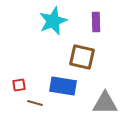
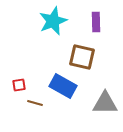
blue rectangle: rotated 20 degrees clockwise
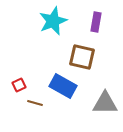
purple rectangle: rotated 12 degrees clockwise
red square: rotated 16 degrees counterclockwise
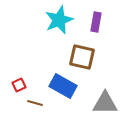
cyan star: moved 6 px right, 1 px up
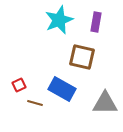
blue rectangle: moved 1 px left, 3 px down
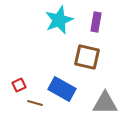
brown square: moved 5 px right
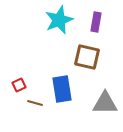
blue rectangle: rotated 52 degrees clockwise
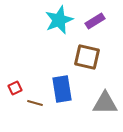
purple rectangle: moved 1 px left, 1 px up; rotated 48 degrees clockwise
red square: moved 4 px left, 3 px down
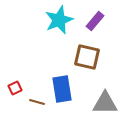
purple rectangle: rotated 18 degrees counterclockwise
brown line: moved 2 px right, 1 px up
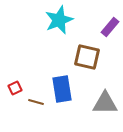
purple rectangle: moved 15 px right, 6 px down
brown line: moved 1 px left
